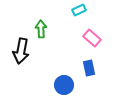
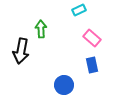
blue rectangle: moved 3 px right, 3 px up
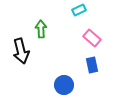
black arrow: rotated 25 degrees counterclockwise
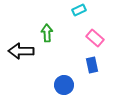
green arrow: moved 6 px right, 4 px down
pink rectangle: moved 3 px right
black arrow: rotated 105 degrees clockwise
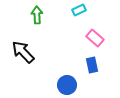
green arrow: moved 10 px left, 18 px up
black arrow: moved 2 px right, 1 px down; rotated 45 degrees clockwise
blue circle: moved 3 px right
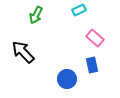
green arrow: moved 1 px left; rotated 150 degrees counterclockwise
blue circle: moved 6 px up
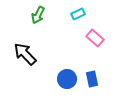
cyan rectangle: moved 1 px left, 4 px down
green arrow: moved 2 px right
black arrow: moved 2 px right, 2 px down
blue rectangle: moved 14 px down
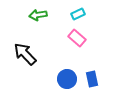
green arrow: rotated 54 degrees clockwise
pink rectangle: moved 18 px left
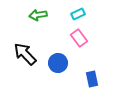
pink rectangle: moved 2 px right; rotated 12 degrees clockwise
blue circle: moved 9 px left, 16 px up
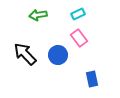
blue circle: moved 8 px up
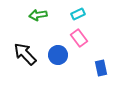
blue rectangle: moved 9 px right, 11 px up
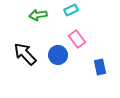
cyan rectangle: moved 7 px left, 4 px up
pink rectangle: moved 2 px left, 1 px down
blue rectangle: moved 1 px left, 1 px up
